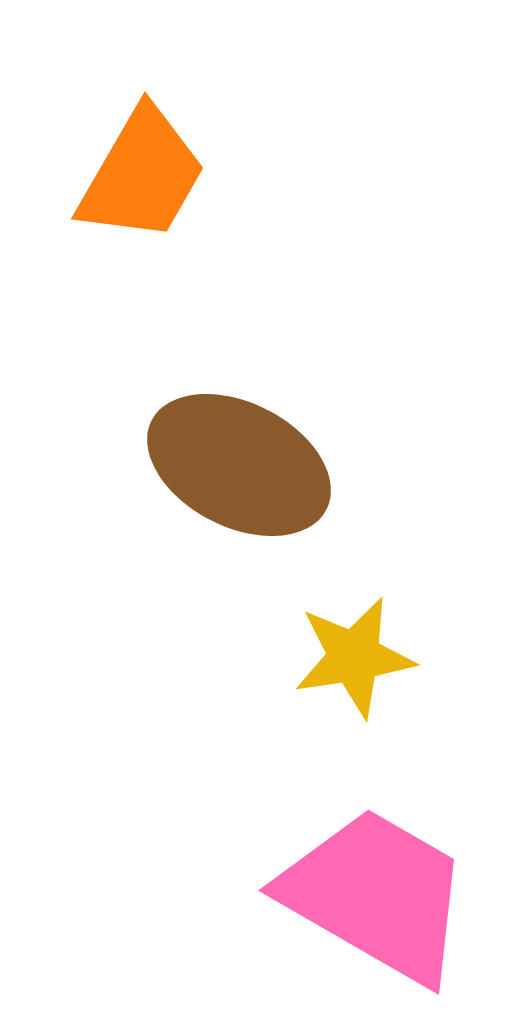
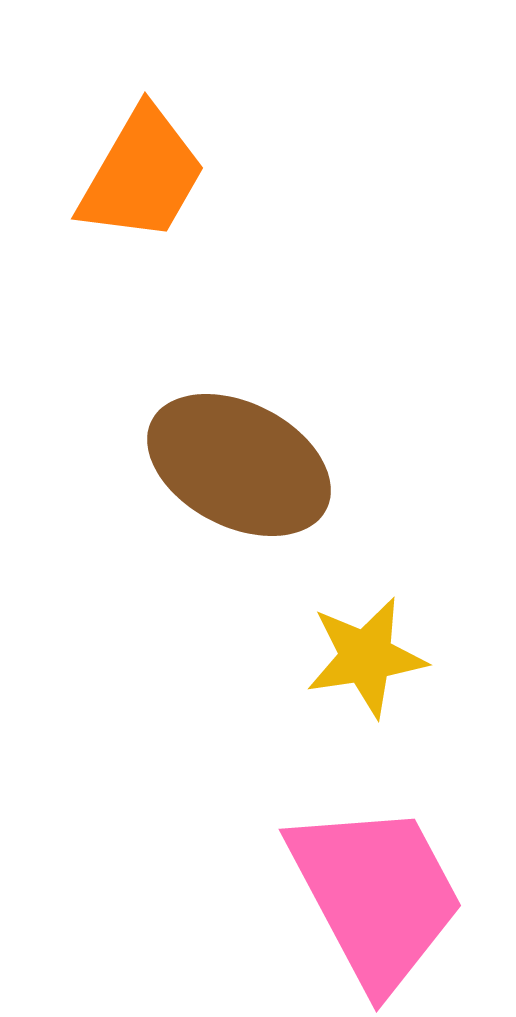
yellow star: moved 12 px right
pink trapezoid: rotated 32 degrees clockwise
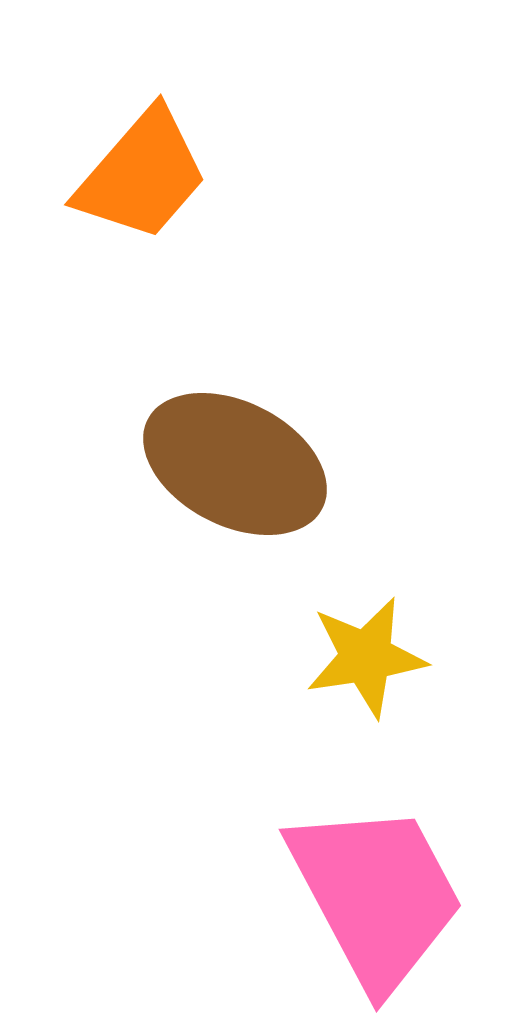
orange trapezoid: rotated 11 degrees clockwise
brown ellipse: moved 4 px left, 1 px up
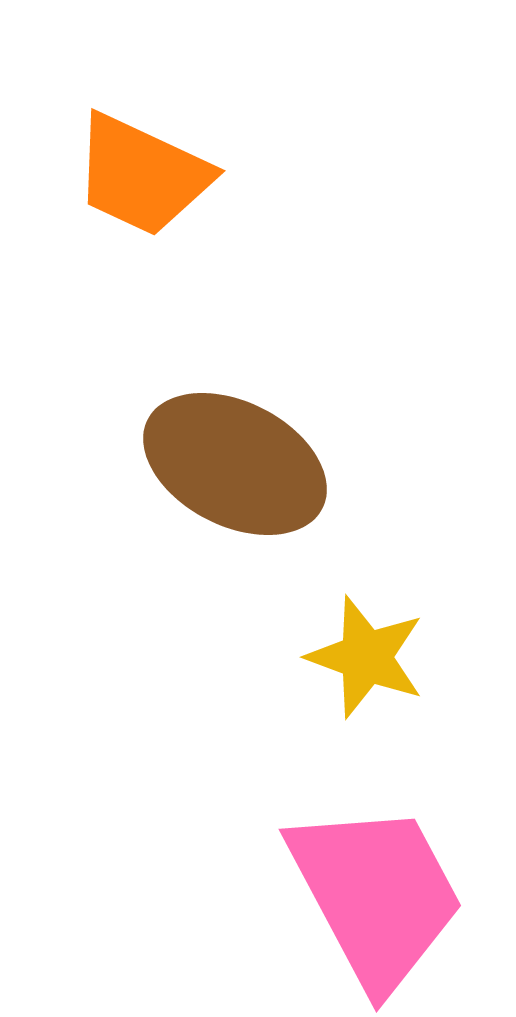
orange trapezoid: rotated 74 degrees clockwise
yellow star: rotated 29 degrees clockwise
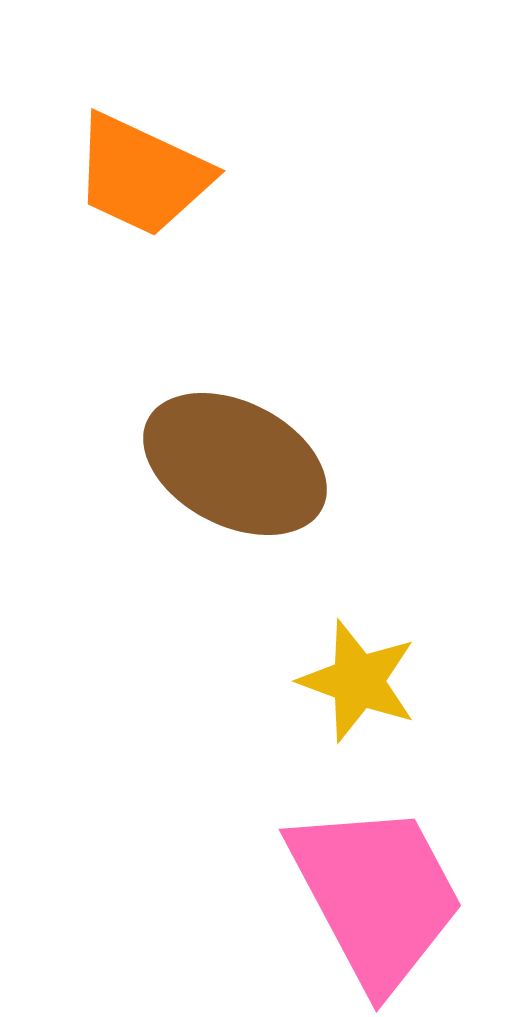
yellow star: moved 8 px left, 24 px down
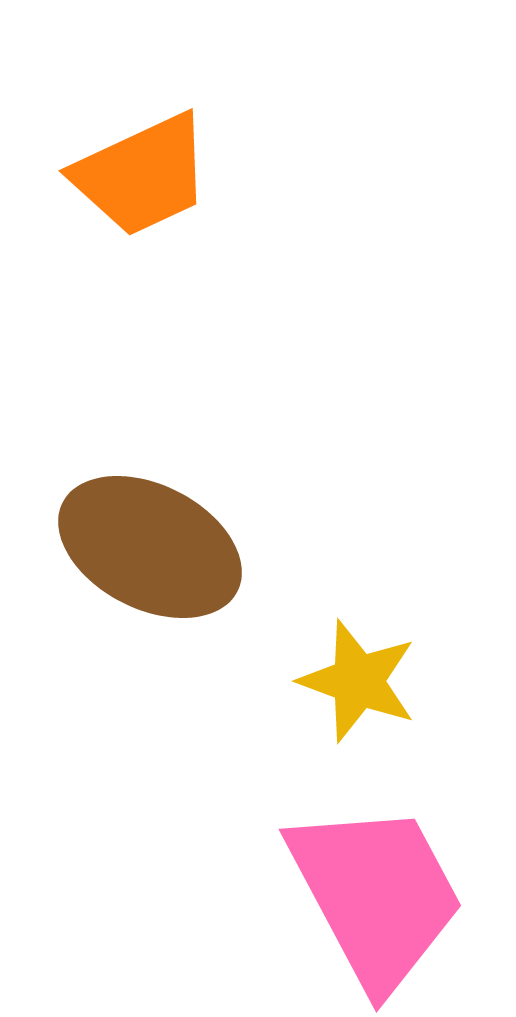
orange trapezoid: rotated 50 degrees counterclockwise
brown ellipse: moved 85 px left, 83 px down
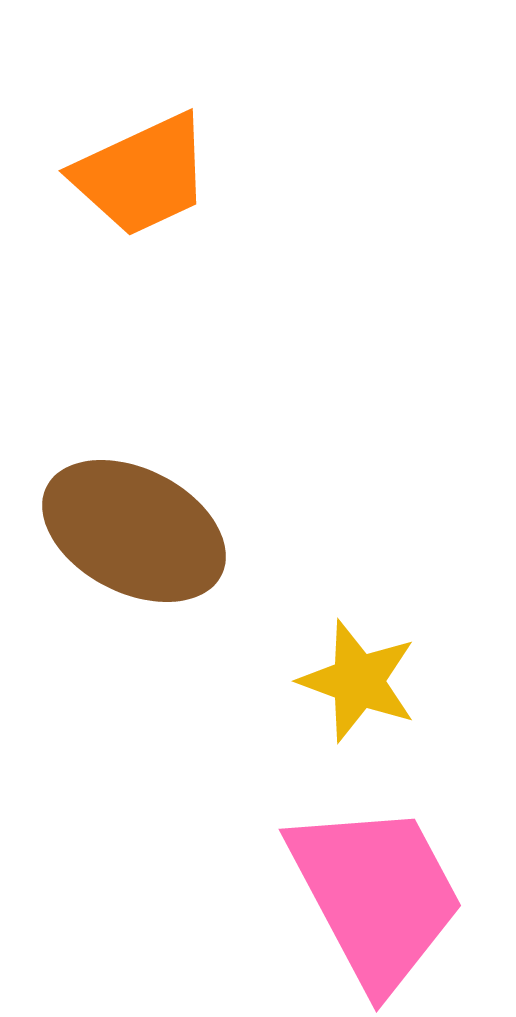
brown ellipse: moved 16 px left, 16 px up
